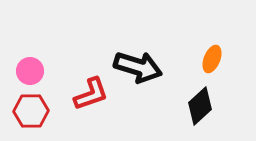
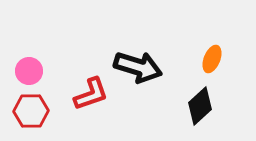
pink circle: moved 1 px left
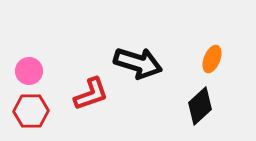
black arrow: moved 4 px up
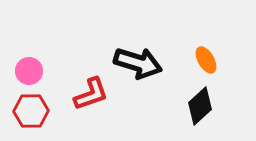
orange ellipse: moved 6 px left, 1 px down; rotated 52 degrees counterclockwise
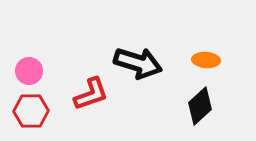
orange ellipse: rotated 56 degrees counterclockwise
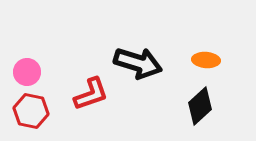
pink circle: moved 2 px left, 1 px down
red hexagon: rotated 12 degrees clockwise
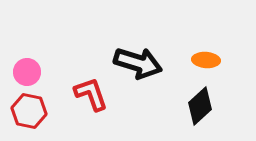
red L-shape: rotated 90 degrees counterclockwise
red hexagon: moved 2 px left
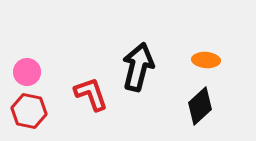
black arrow: moved 4 px down; rotated 93 degrees counterclockwise
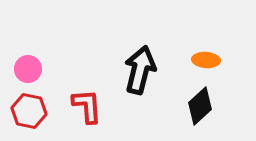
black arrow: moved 2 px right, 3 px down
pink circle: moved 1 px right, 3 px up
red L-shape: moved 4 px left, 12 px down; rotated 15 degrees clockwise
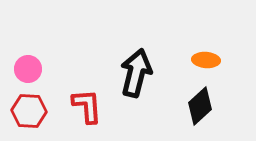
black arrow: moved 4 px left, 3 px down
red hexagon: rotated 8 degrees counterclockwise
